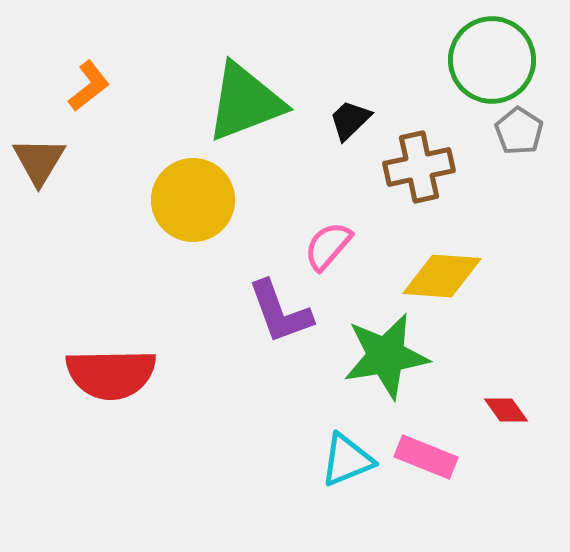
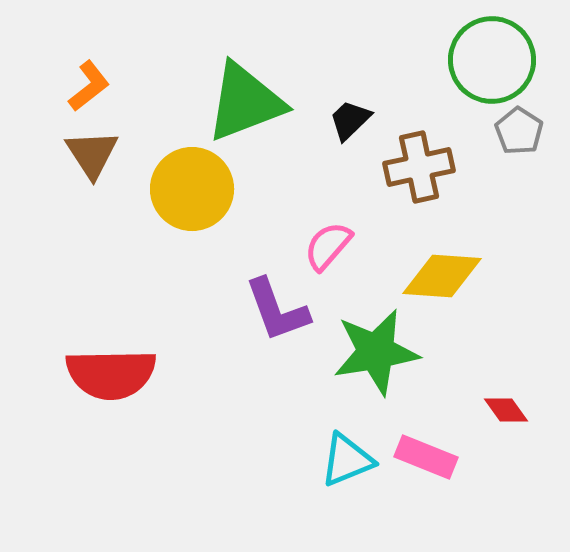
brown triangle: moved 53 px right, 7 px up; rotated 4 degrees counterclockwise
yellow circle: moved 1 px left, 11 px up
purple L-shape: moved 3 px left, 2 px up
green star: moved 10 px left, 4 px up
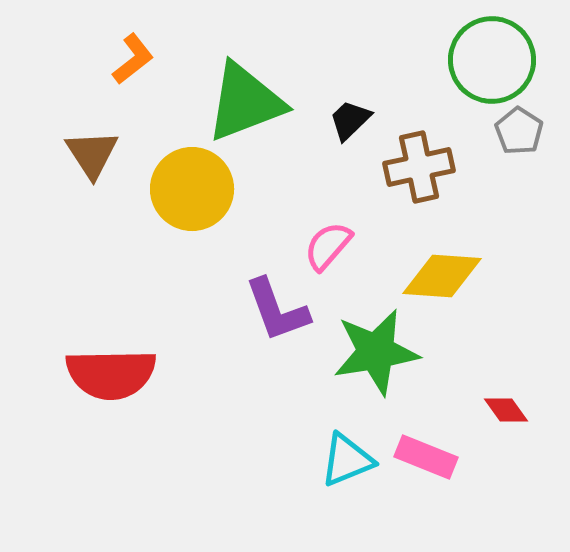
orange L-shape: moved 44 px right, 27 px up
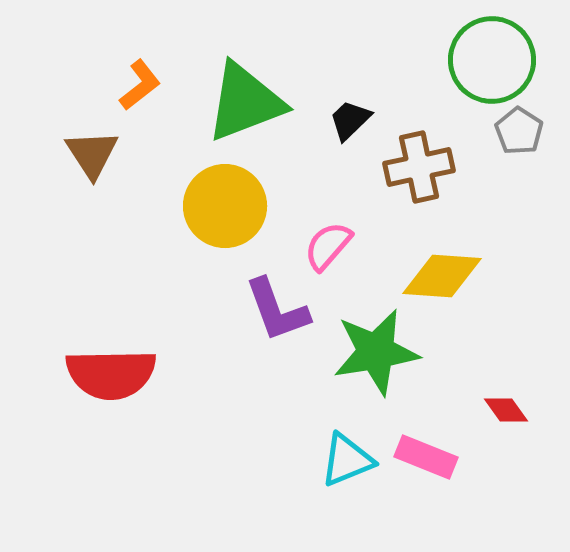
orange L-shape: moved 7 px right, 26 px down
yellow circle: moved 33 px right, 17 px down
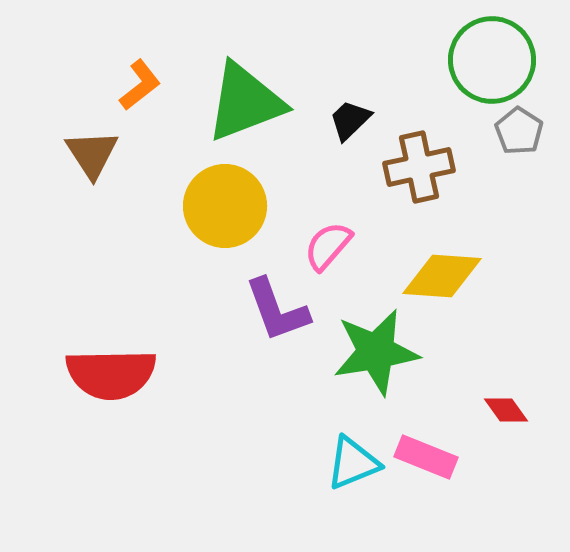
cyan triangle: moved 6 px right, 3 px down
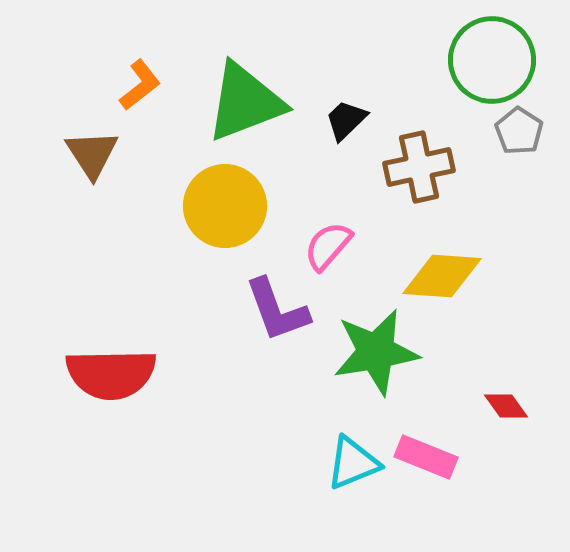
black trapezoid: moved 4 px left
red diamond: moved 4 px up
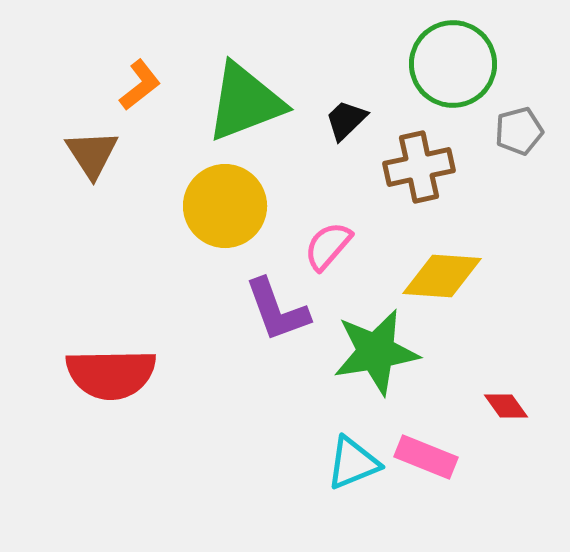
green circle: moved 39 px left, 4 px down
gray pentagon: rotated 24 degrees clockwise
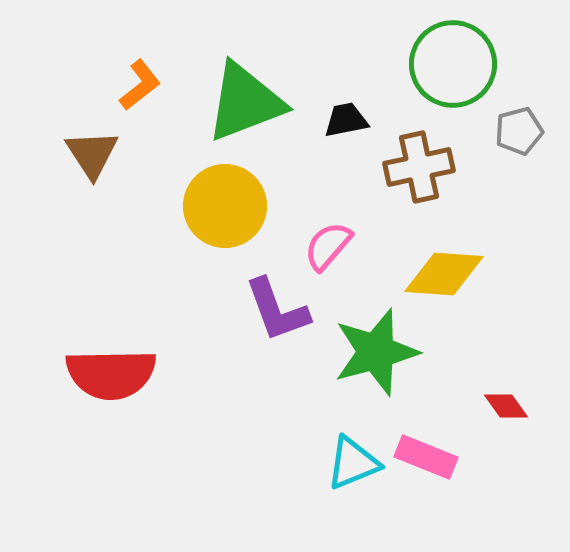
black trapezoid: rotated 33 degrees clockwise
yellow diamond: moved 2 px right, 2 px up
green star: rotated 6 degrees counterclockwise
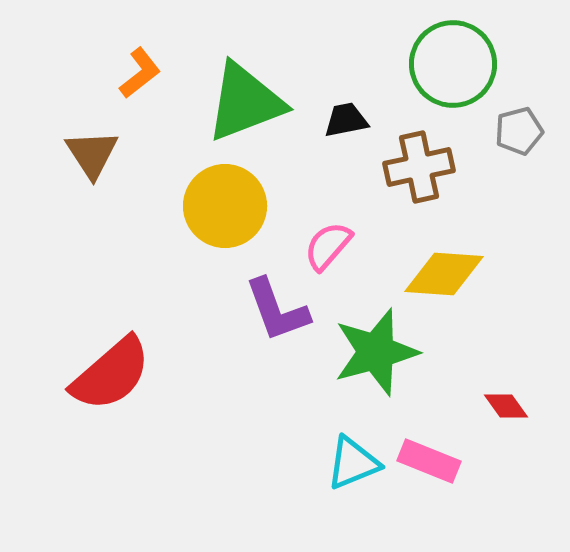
orange L-shape: moved 12 px up
red semicircle: rotated 40 degrees counterclockwise
pink rectangle: moved 3 px right, 4 px down
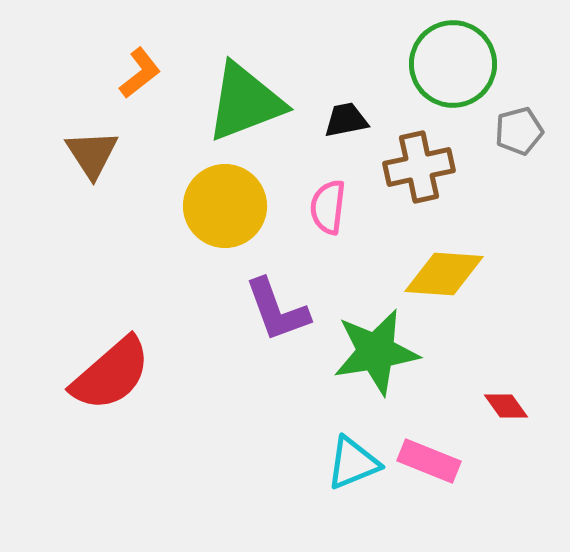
pink semicircle: moved 39 px up; rotated 34 degrees counterclockwise
green star: rotated 6 degrees clockwise
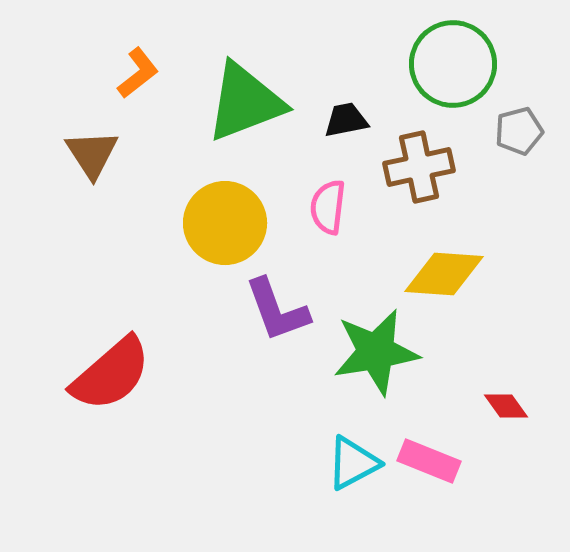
orange L-shape: moved 2 px left
yellow circle: moved 17 px down
cyan triangle: rotated 6 degrees counterclockwise
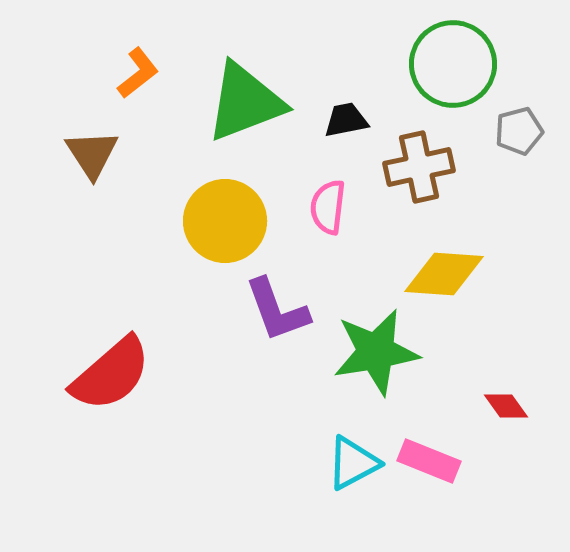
yellow circle: moved 2 px up
